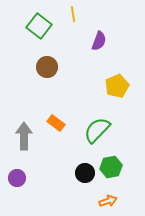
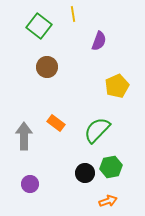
purple circle: moved 13 px right, 6 px down
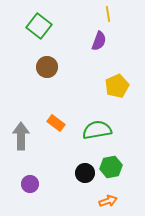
yellow line: moved 35 px right
green semicircle: rotated 36 degrees clockwise
gray arrow: moved 3 px left
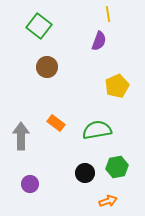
green hexagon: moved 6 px right
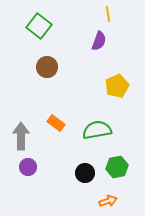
purple circle: moved 2 px left, 17 px up
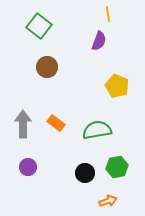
yellow pentagon: rotated 25 degrees counterclockwise
gray arrow: moved 2 px right, 12 px up
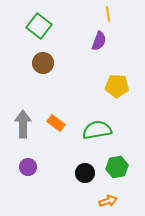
brown circle: moved 4 px left, 4 px up
yellow pentagon: rotated 20 degrees counterclockwise
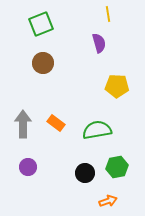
green square: moved 2 px right, 2 px up; rotated 30 degrees clockwise
purple semicircle: moved 2 px down; rotated 36 degrees counterclockwise
